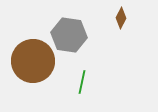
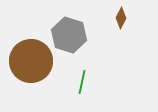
gray hexagon: rotated 8 degrees clockwise
brown circle: moved 2 px left
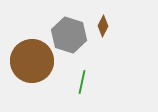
brown diamond: moved 18 px left, 8 px down
brown circle: moved 1 px right
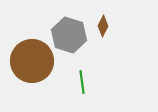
green line: rotated 20 degrees counterclockwise
